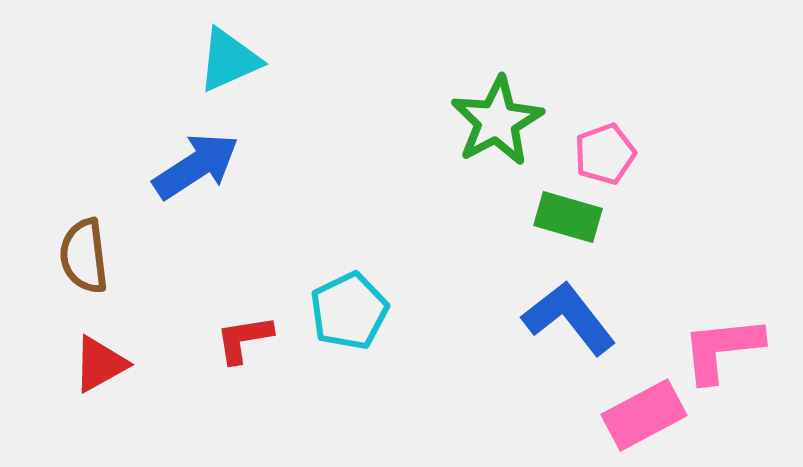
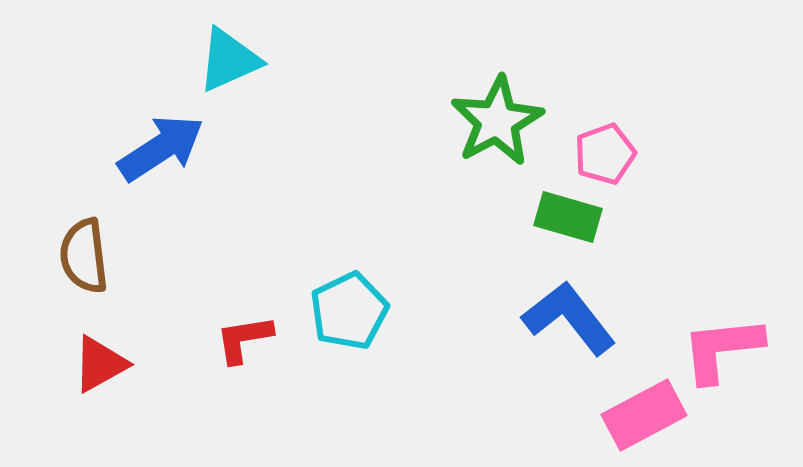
blue arrow: moved 35 px left, 18 px up
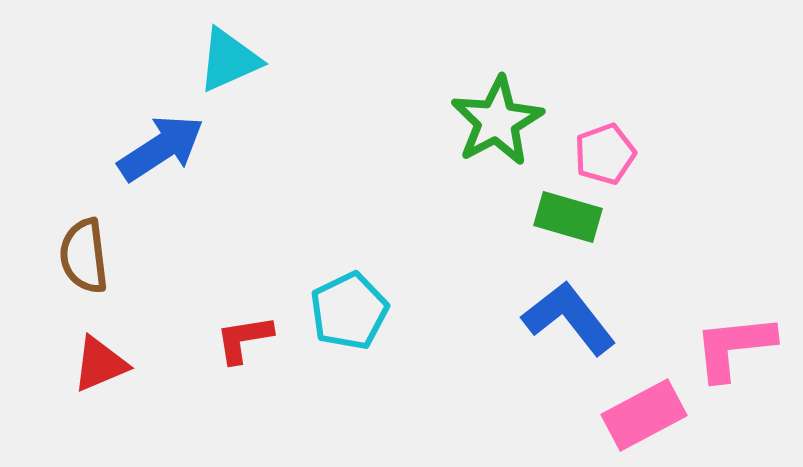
pink L-shape: moved 12 px right, 2 px up
red triangle: rotated 6 degrees clockwise
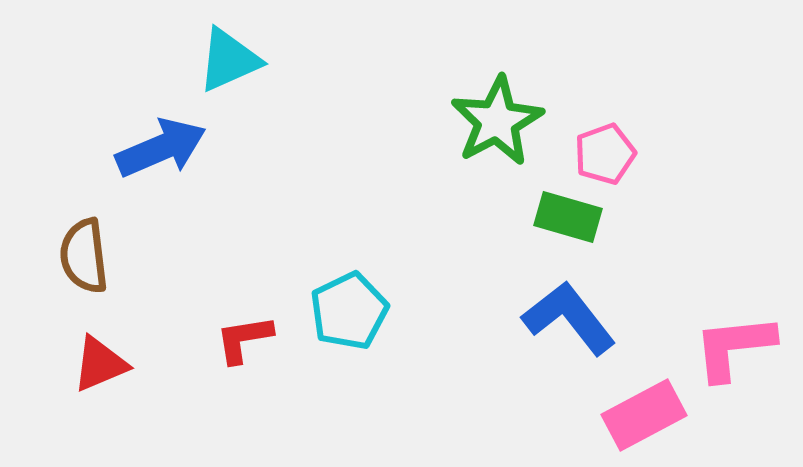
blue arrow: rotated 10 degrees clockwise
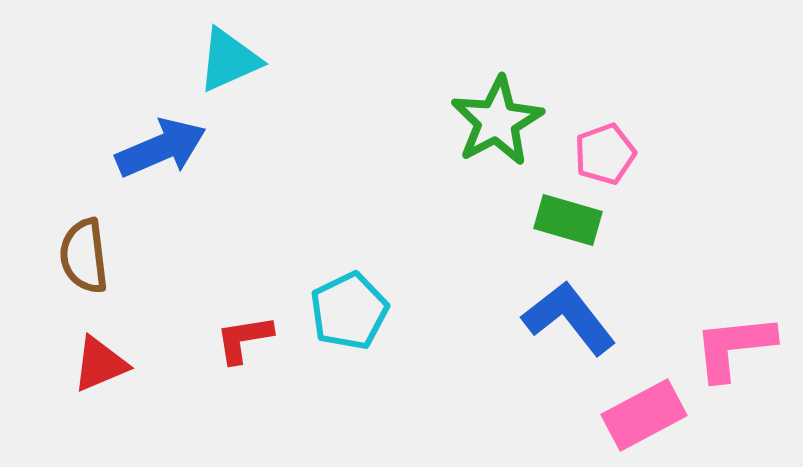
green rectangle: moved 3 px down
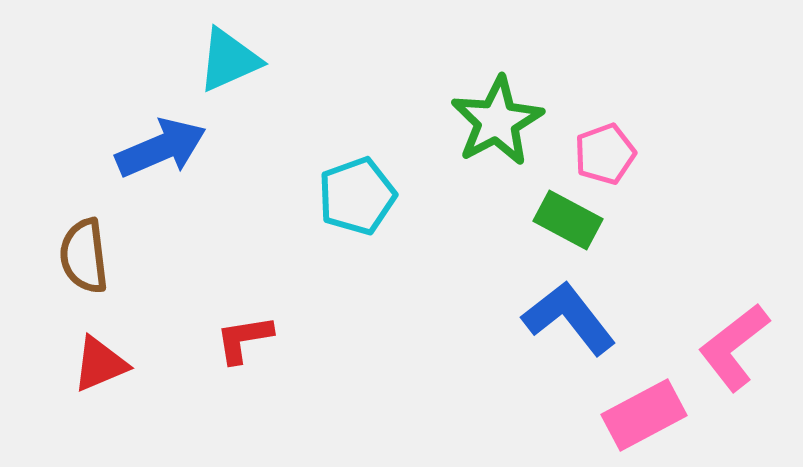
green rectangle: rotated 12 degrees clockwise
cyan pentagon: moved 8 px right, 115 px up; rotated 6 degrees clockwise
pink L-shape: rotated 32 degrees counterclockwise
